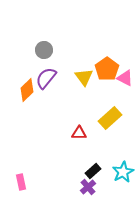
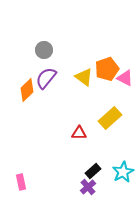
orange pentagon: rotated 15 degrees clockwise
yellow triangle: rotated 18 degrees counterclockwise
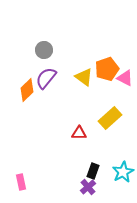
black rectangle: rotated 28 degrees counterclockwise
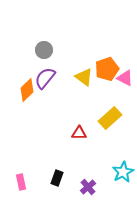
purple semicircle: moved 1 px left
black rectangle: moved 36 px left, 7 px down
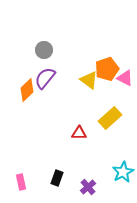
yellow triangle: moved 5 px right, 3 px down
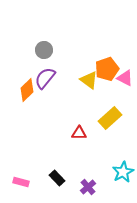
black rectangle: rotated 63 degrees counterclockwise
pink rectangle: rotated 63 degrees counterclockwise
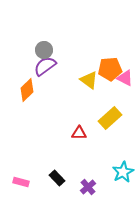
orange pentagon: moved 3 px right; rotated 15 degrees clockwise
purple semicircle: moved 12 px up; rotated 15 degrees clockwise
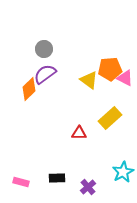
gray circle: moved 1 px up
purple semicircle: moved 8 px down
orange diamond: moved 2 px right, 1 px up
black rectangle: rotated 49 degrees counterclockwise
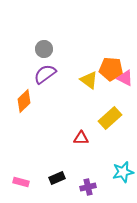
orange pentagon: moved 1 px right; rotated 10 degrees clockwise
orange diamond: moved 5 px left, 12 px down
red triangle: moved 2 px right, 5 px down
cyan star: rotated 15 degrees clockwise
black rectangle: rotated 21 degrees counterclockwise
purple cross: rotated 28 degrees clockwise
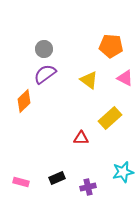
orange pentagon: moved 23 px up
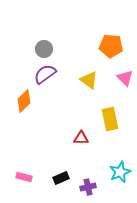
pink triangle: rotated 18 degrees clockwise
yellow rectangle: moved 1 px down; rotated 60 degrees counterclockwise
cyan star: moved 3 px left; rotated 10 degrees counterclockwise
black rectangle: moved 4 px right
pink rectangle: moved 3 px right, 5 px up
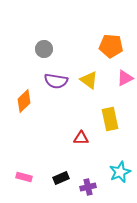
purple semicircle: moved 11 px right, 7 px down; rotated 135 degrees counterclockwise
pink triangle: rotated 48 degrees clockwise
